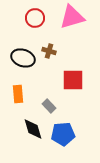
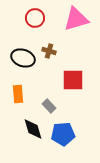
pink triangle: moved 4 px right, 2 px down
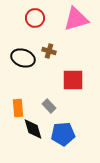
orange rectangle: moved 14 px down
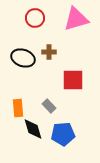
brown cross: moved 1 px down; rotated 16 degrees counterclockwise
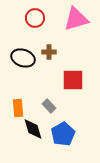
blue pentagon: rotated 25 degrees counterclockwise
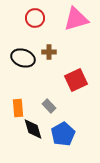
red square: moved 3 px right; rotated 25 degrees counterclockwise
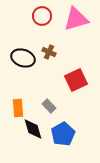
red circle: moved 7 px right, 2 px up
brown cross: rotated 24 degrees clockwise
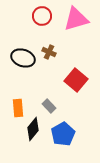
red square: rotated 25 degrees counterclockwise
black diamond: rotated 55 degrees clockwise
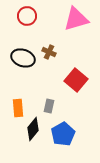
red circle: moved 15 px left
gray rectangle: rotated 56 degrees clockwise
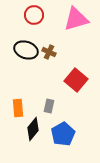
red circle: moved 7 px right, 1 px up
black ellipse: moved 3 px right, 8 px up
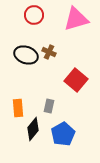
black ellipse: moved 5 px down
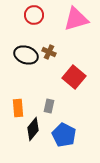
red square: moved 2 px left, 3 px up
blue pentagon: moved 1 px right, 1 px down; rotated 15 degrees counterclockwise
